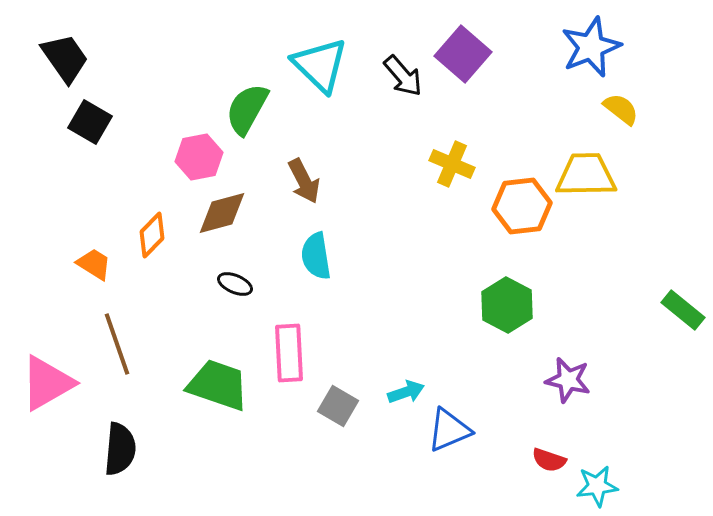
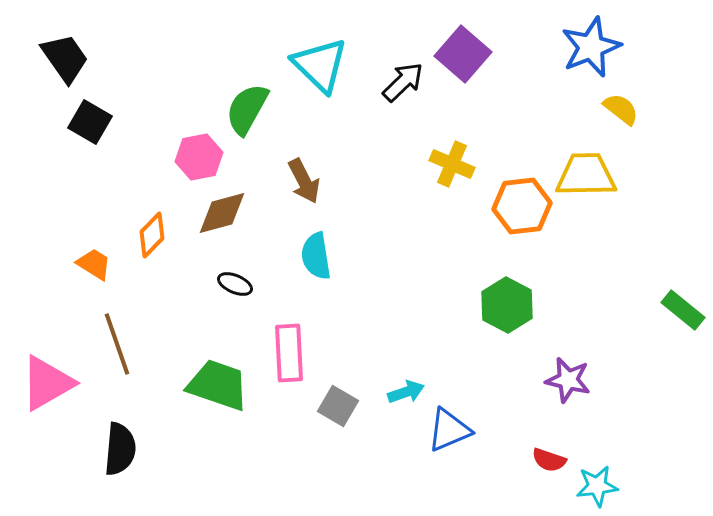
black arrow: moved 6 px down; rotated 93 degrees counterclockwise
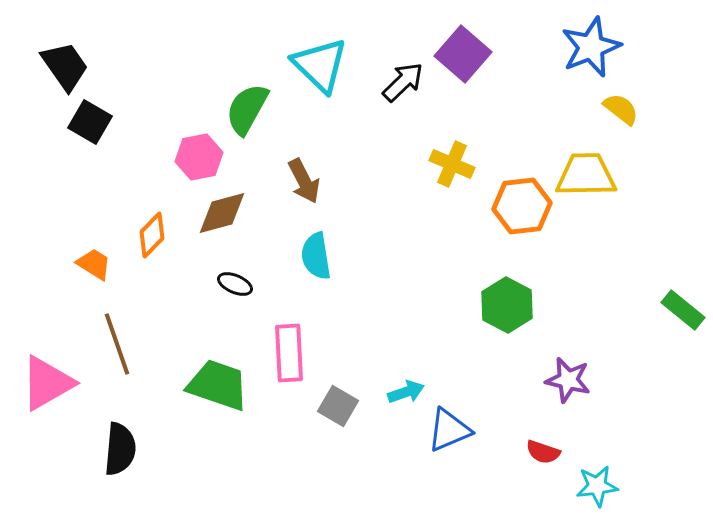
black trapezoid: moved 8 px down
red semicircle: moved 6 px left, 8 px up
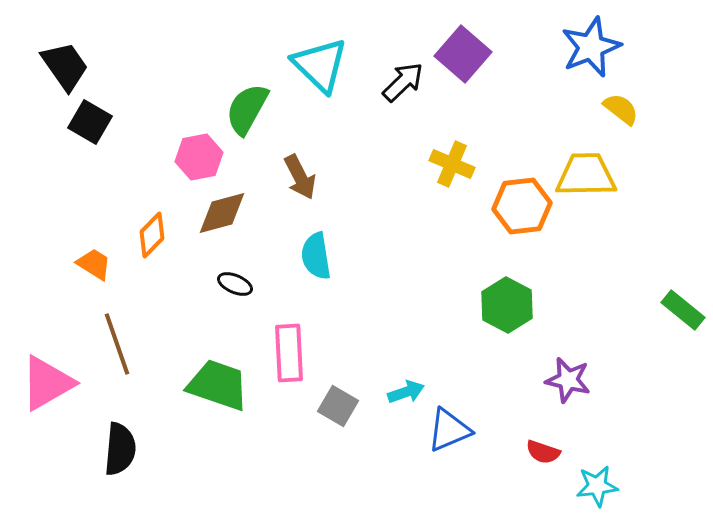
brown arrow: moved 4 px left, 4 px up
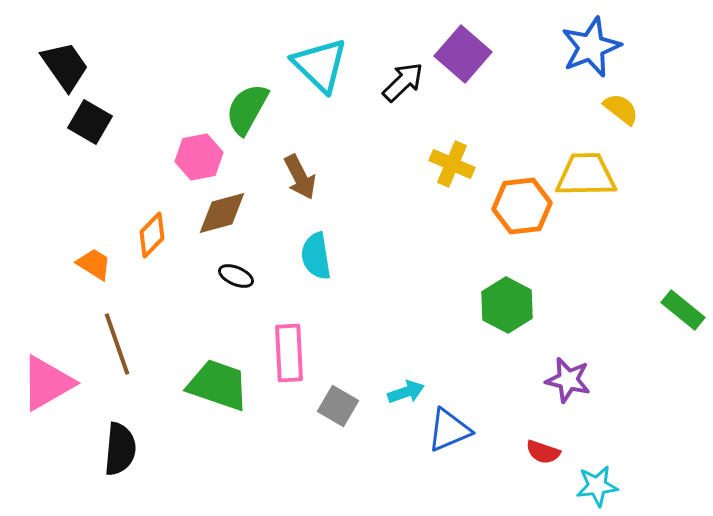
black ellipse: moved 1 px right, 8 px up
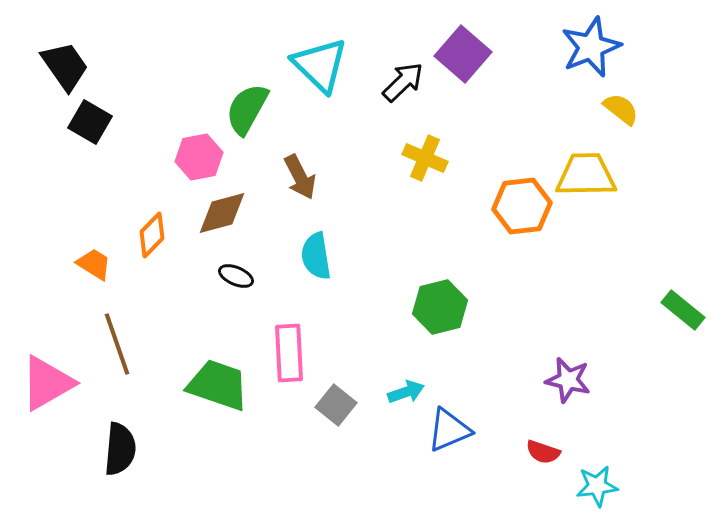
yellow cross: moved 27 px left, 6 px up
green hexagon: moved 67 px left, 2 px down; rotated 18 degrees clockwise
gray square: moved 2 px left, 1 px up; rotated 9 degrees clockwise
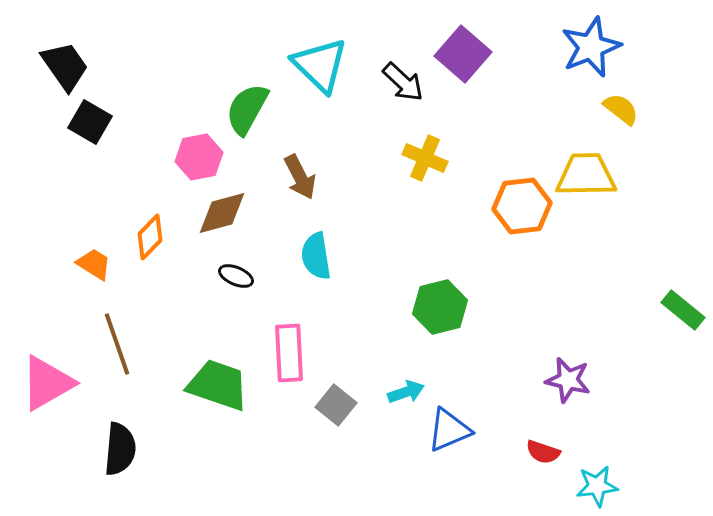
black arrow: rotated 87 degrees clockwise
orange diamond: moved 2 px left, 2 px down
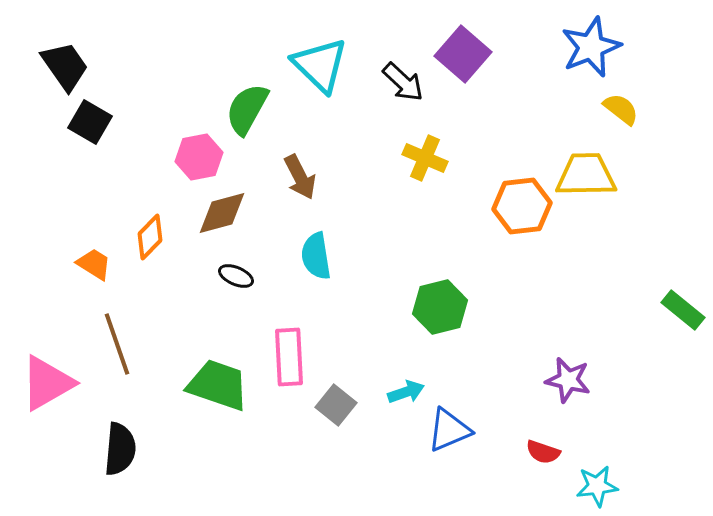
pink rectangle: moved 4 px down
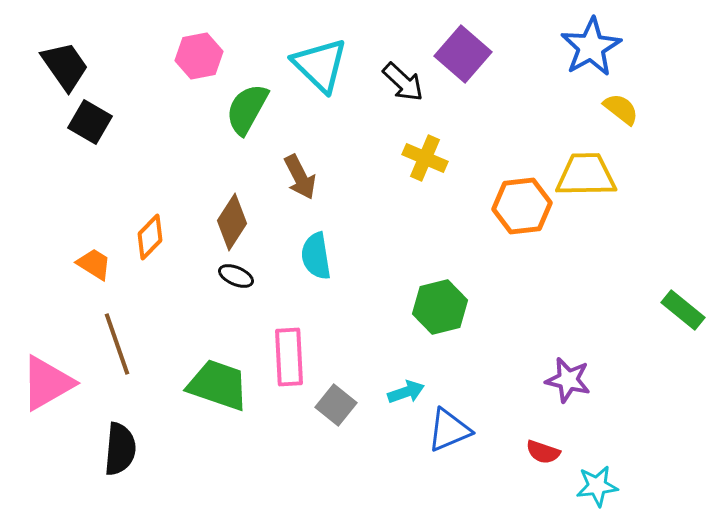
blue star: rotated 8 degrees counterclockwise
pink hexagon: moved 101 px up
brown diamond: moved 10 px right, 9 px down; rotated 42 degrees counterclockwise
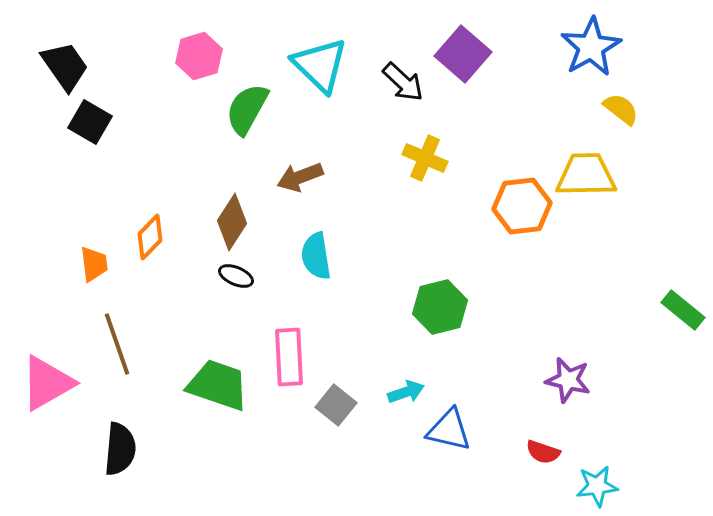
pink hexagon: rotated 6 degrees counterclockwise
brown arrow: rotated 96 degrees clockwise
orange trapezoid: rotated 51 degrees clockwise
blue triangle: rotated 36 degrees clockwise
